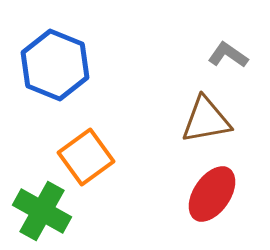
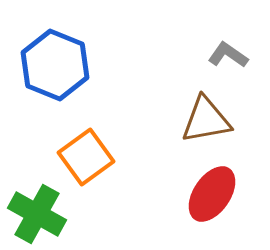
green cross: moved 5 px left, 3 px down
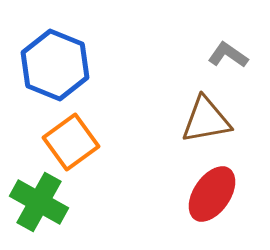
orange square: moved 15 px left, 15 px up
green cross: moved 2 px right, 12 px up
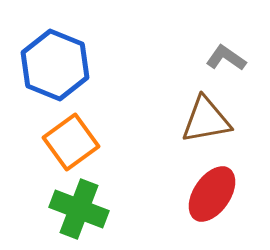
gray L-shape: moved 2 px left, 3 px down
green cross: moved 40 px right, 7 px down; rotated 8 degrees counterclockwise
